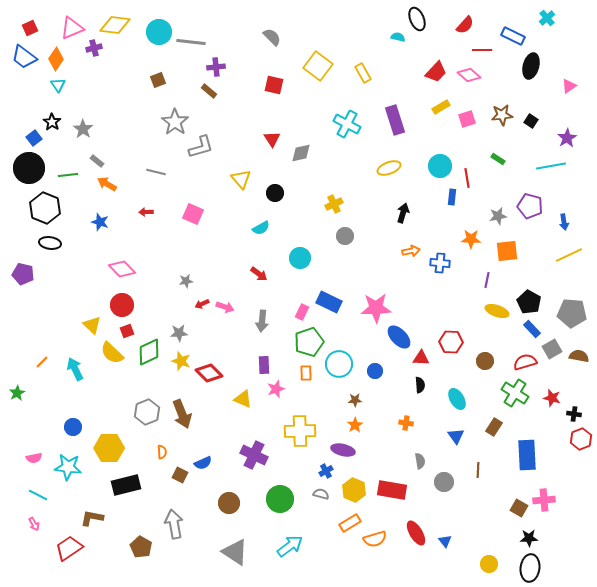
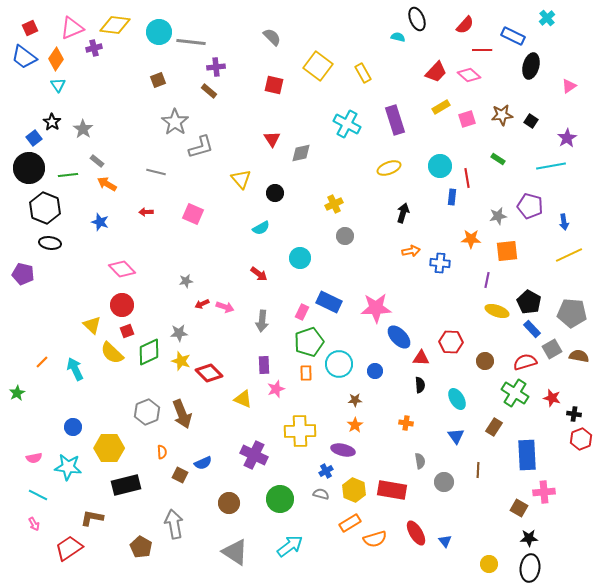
pink cross at (544, 500): moved 8 px up
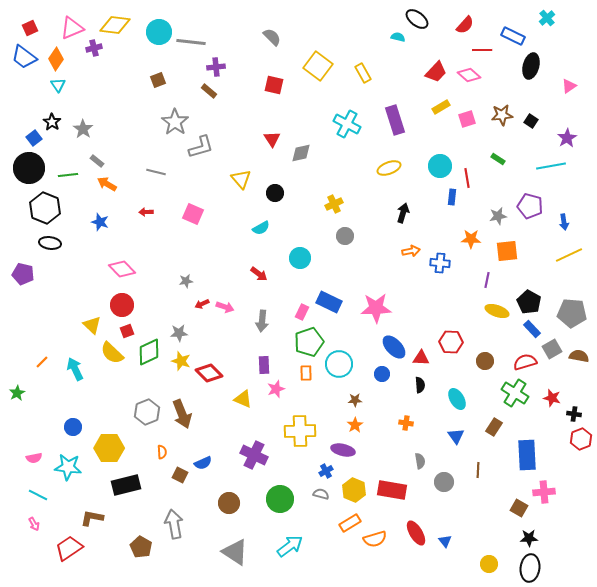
black ellipse at (417, 19): rotated 30 degrees counterclockwise
blue ellipse at (399, 337): moved 5 px left, 10 px down
blue circle at (375, 371): moved 7 px right, 3 px down
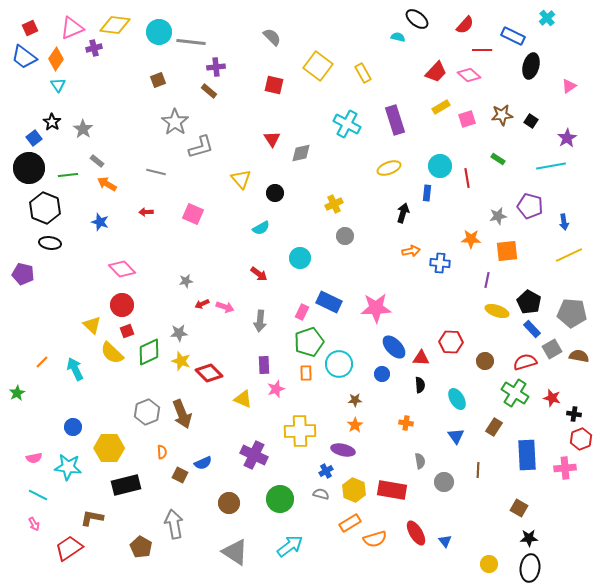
blue rectangle at (452, 197): moved 25 px left, 4 px up
gray arrow at (262, 321): moved 2 px left
pink cross at (544, 492): moved 21 px right, 24 px up
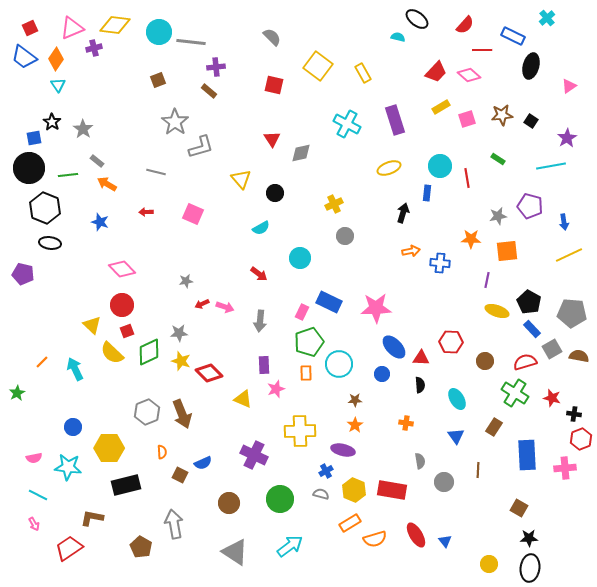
blue square at (34, 138): rotated 28 degrees clockwise
red ellipse at (416, 533): moved 2 px down
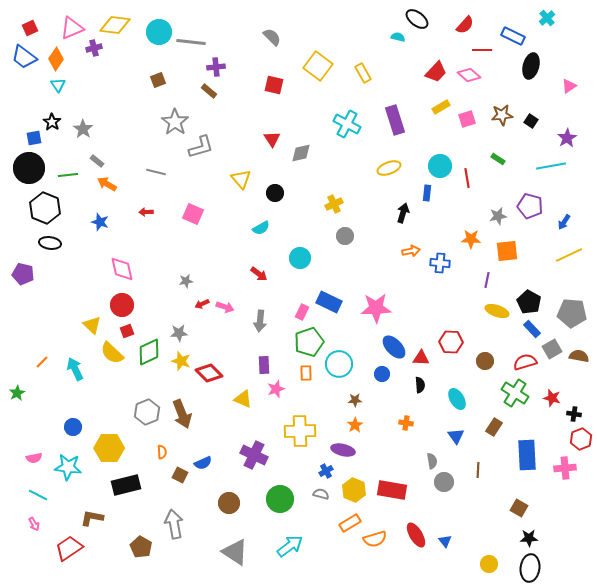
blue arrow at (564, 222): rotated 42 degrees clockwise
pink diamond at (122, 269): rotated 32 degrees clockwise
gray semicircle at (420, 461): moved 12 px right
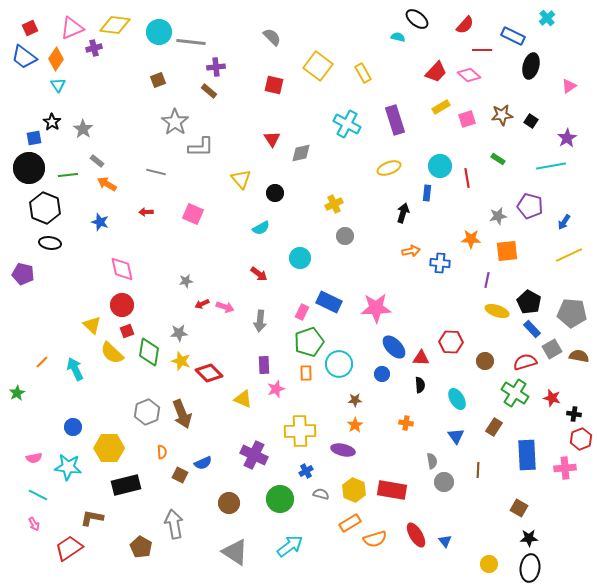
gray L-shape at (201, 147): rotated 16 degrees clockwise
green diamond at (149, 352): rotated 56 degrees counterclockwise
blue cross at (326, 471): moved 20 px left
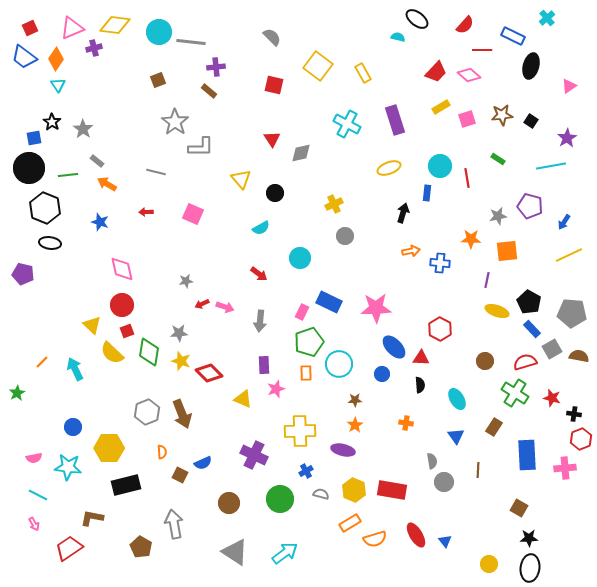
red hexagon at (451, 342): moved 11 px left, 13 px up; rotated 25 degrees clockwise
cyan arrow at (290, 546): moved 5 px left, 7 px down
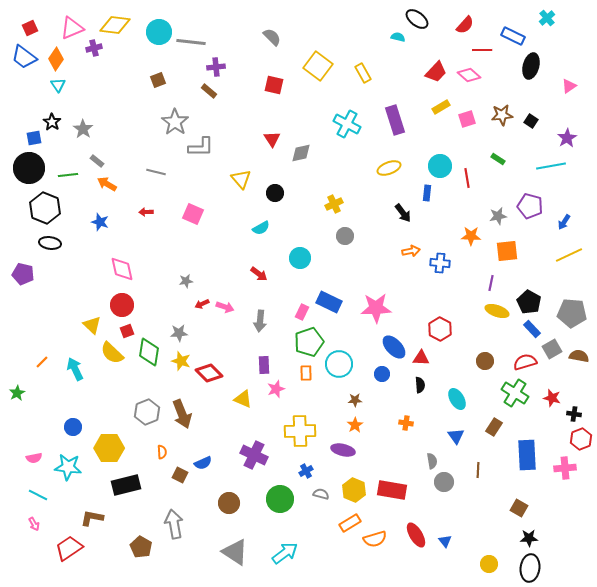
black arrow at (403, 213): rotated 126 degrees clockwise
orange star at (471, 239): moved 3 px up
purple line at (487, 280): moved 4 px right, 3 px down
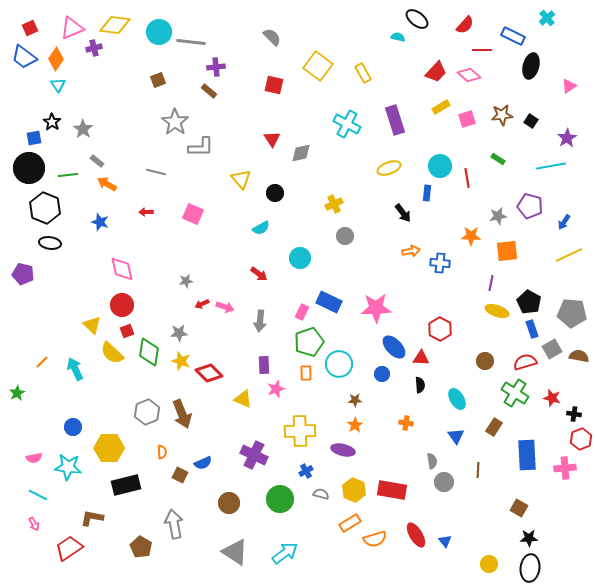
blue rectangle at (532, 329): rotated 24 degrees clockwise
